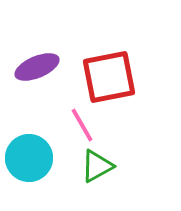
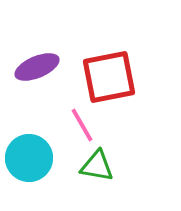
green triangle: rotated 39 degrees clockwise
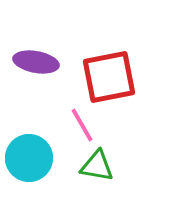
purple ellipse: moved 1 px left, 5 px up; rotated 33 degrees clockwise
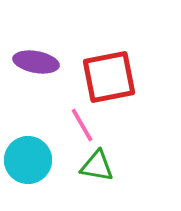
cyan circle: moved 1 px left, 2 px down
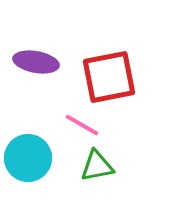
pink line: rotated 30 degrees counterclockwise
cyan circle: moved 2 px up
green triangle: rotated 21 degrees counterclockwise
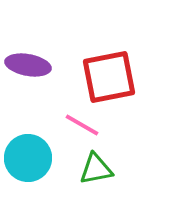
purple ellipse: moved 8 px left, 3 px down
green triangle: moved 1 px left, 3 px down
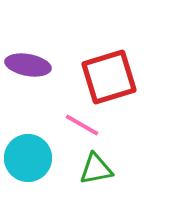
red square: rotated 6 degrees counterclockwise
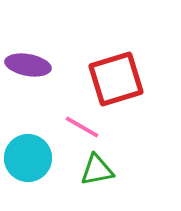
red square: moved 7 px right, 2 px down
pink line: moved 2 px down
green triangle: moved 1 px right, 1 px down
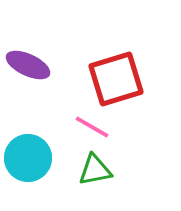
purple ellipse: rotated 15 degrees clockwise
pink line: moved 10 px right
green triangle: moved 2 px left
